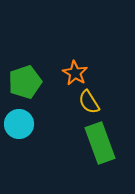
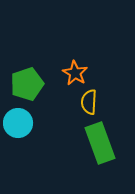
green pentagon: moved 2 px right, 2 px down
yellow semicircle: rotated 35 degrees clockwise
cyan circle: moved 1 px left, 1 px up
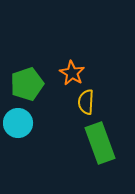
orange star: moved 3 px left
yellow semicircle: moved 3 px left
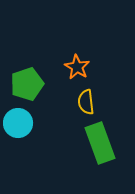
orange star: moved 5 px right, 6 px up
yellow semicircle: rotated 10 degrees counterclockwise
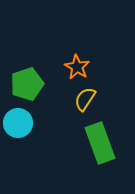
yellow semicircle: moved 1 px left, 3 px up; rotated 40 degrees clockwise
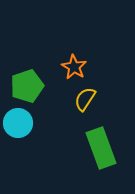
orange star: moved 3 px left
green pentagon: moved 2 px down
green rectangle: moved 1 px right, 5 px down
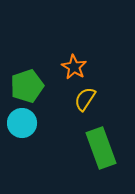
cyan circle: moved 4 px right
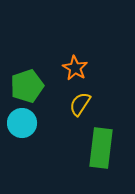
orange star: moved 1 px right, 1 px down
yellow semicircle: moved 5 px left, 5 px down
green rectangle: rotated 27 degrees clockwise
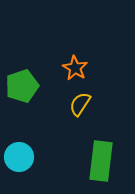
green pentagon: moved 5 px left
cyan circle: moved 3 px left, 34 px down
green rectangle: moved 13 px down
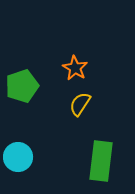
cyan circle: moved 1 px left
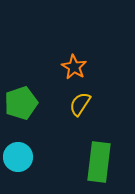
orange star: moved 1 px left, 1 px up
green pentagon: moved 1 px left, 17 px down
green rectangle: moved 2 px left, 1 px down
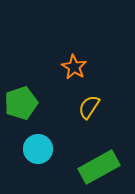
yellow semicircle: moved 9 px right, 3 px down
cyan circle: moved 20 px right, 8 px up
green rectangle: moved 5 px down; rotated 54 degrees clockwise
